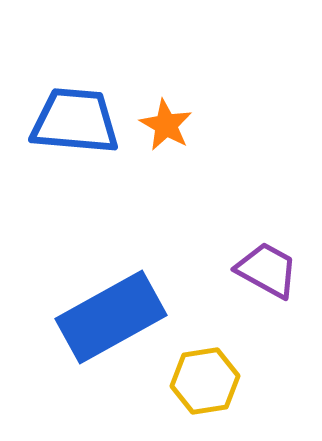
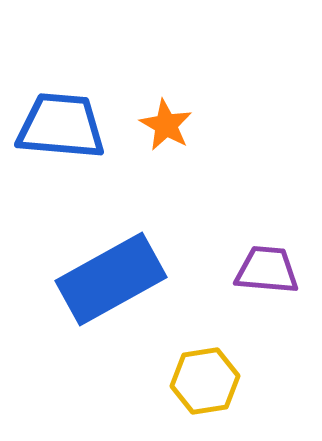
blue trapezoid: moved 14 px left, 5 px down
purple trapezoid: rotated 24 degrees counterclockwise
blue rectangle: moved 38 px up
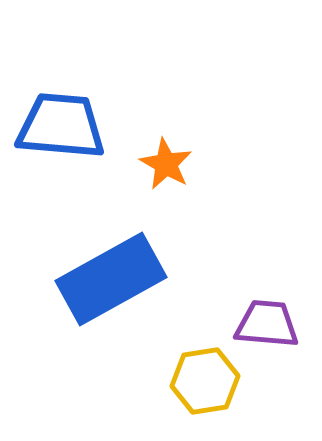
orange star: moved 39 px down
purple trapezoid: moved 54 px down
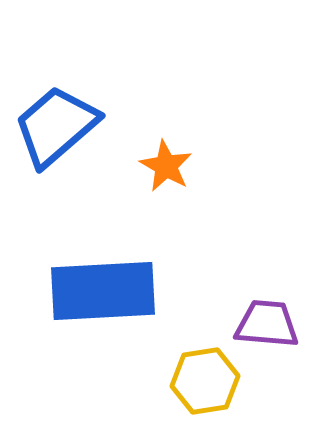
blue trapezoid: moved 5 px left; rotated 46 degrees counterclockwise
orange star: moved 2 px down
blue rectangle: moved 8 px left, 12 px down; rotated 26 degrees clockwise
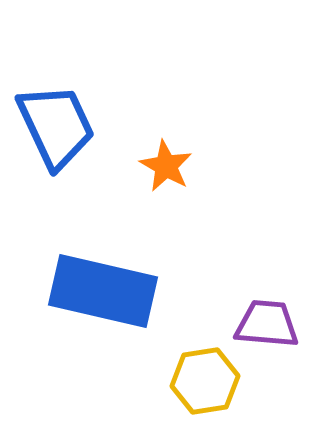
blue trapezoid: rotated 106 degrees clockwise
blue rectangle: rotated 16 degrees clockwise
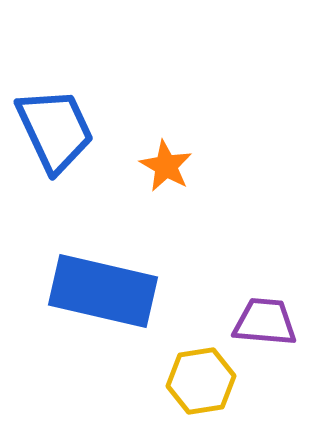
blue trapezoid: moved 1 px left, 4 px down
purple trapezoid: moved 2 px left, 2 px up
yellow hexagon: moved 4 px left
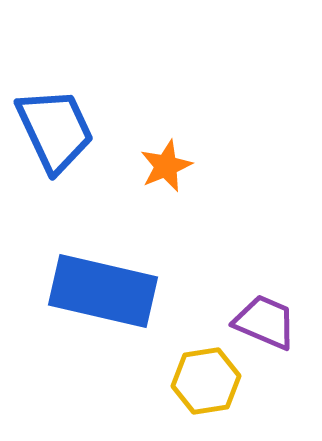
orange star: rotated 20 degrees clockwise
purple trapezoid: rotated 18 degrees clockwise
yellow hexagon: moved 5 px right
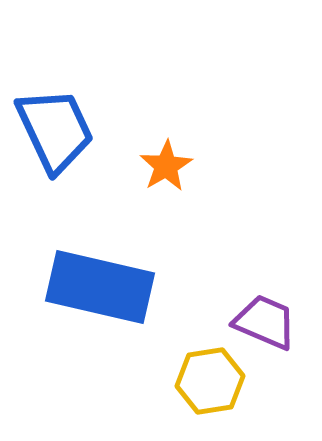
orange star: rotated 8 degrees counterclockwise
blue rectangle: moved 3 px left, 4 px up
yellow hexagon: moved 4 px right
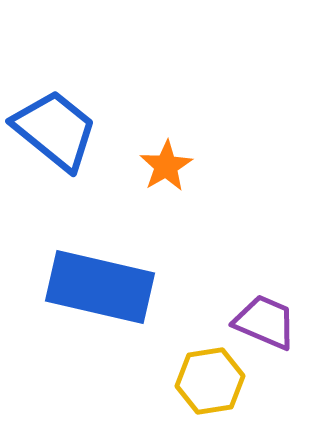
blue trapezoid: rotated 26 degrees counterclockwise
